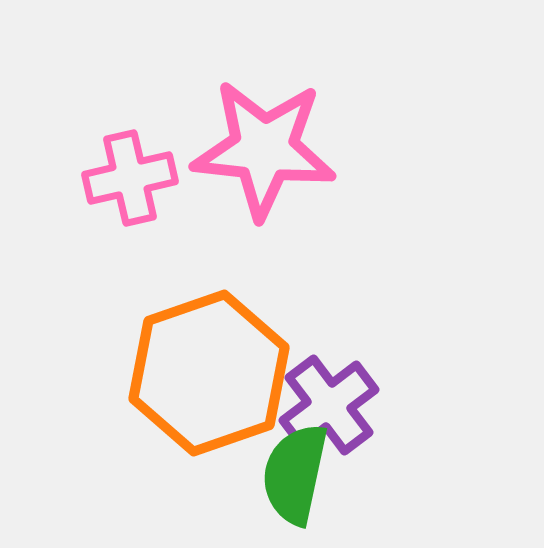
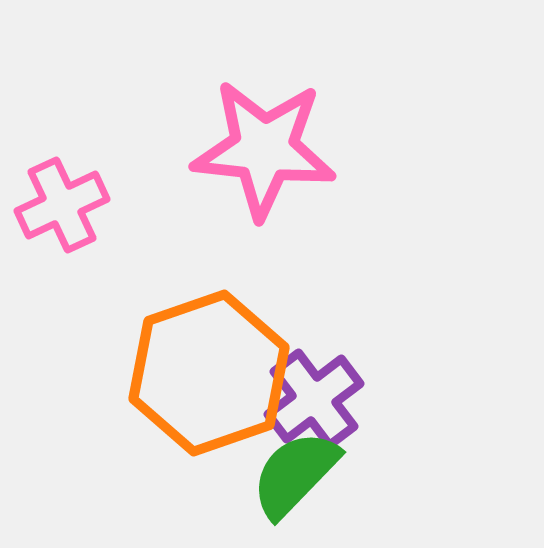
pink cross: moved 68 px left, 27 px down; rotated 12 degrees counterclockwise
purple cross: moved 15 px left, 6 px up
green semicircle: rotated 32 degrees clockwise
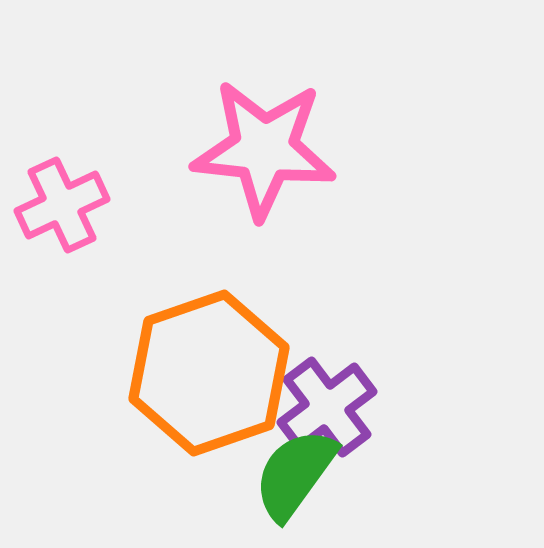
purple cross: moved 13 px right, 8 px down
green semicircle: rotated 8 degrees counterclockwise
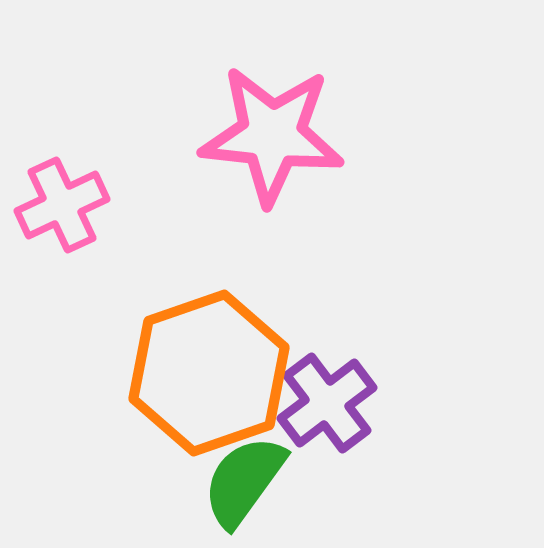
pink star: moved 8 px right, 14 px up
purple cross: moved 4 px up
green semicircle: moved 51 px left, 7 px down
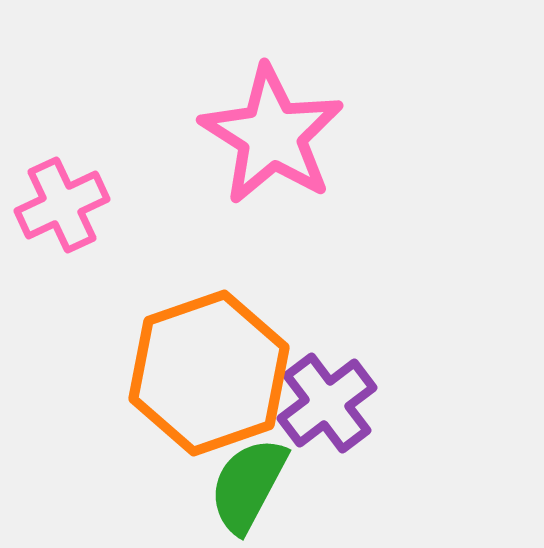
pink star: rotated 26 degrees clockwise
green semicircle: moved 4 px right, 4 px down; rotated 8 degrees counterclockwise
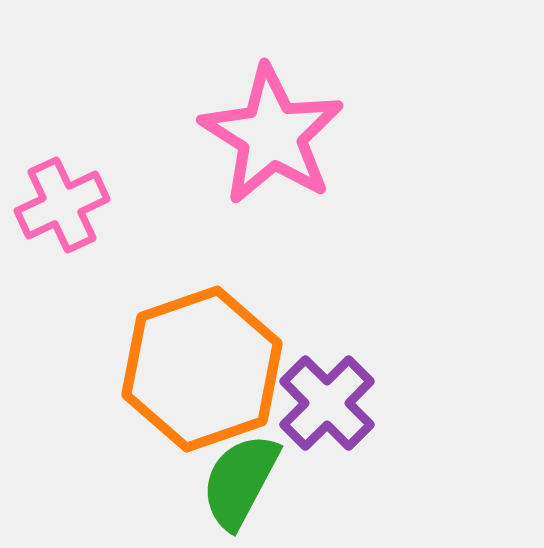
orange hexagon: moved 7 px left, 4 px up
purple cross: rotated 8 degrees counterclockwise
green semicircle: moved 8 px left, 4 px up
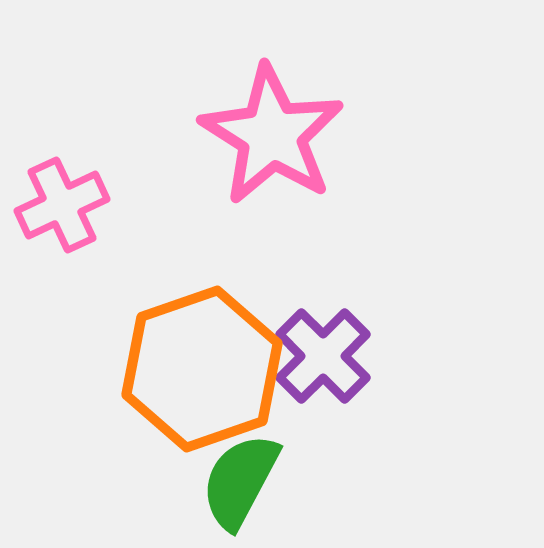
purple cross: moved 4 px left, 47 px up
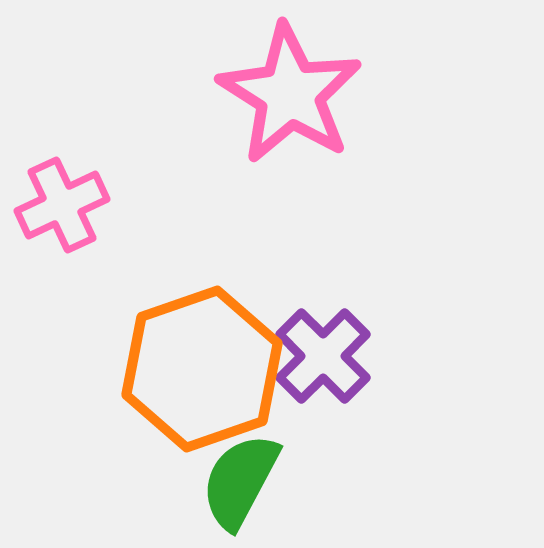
pink star: moved 18 px right, 41 px up
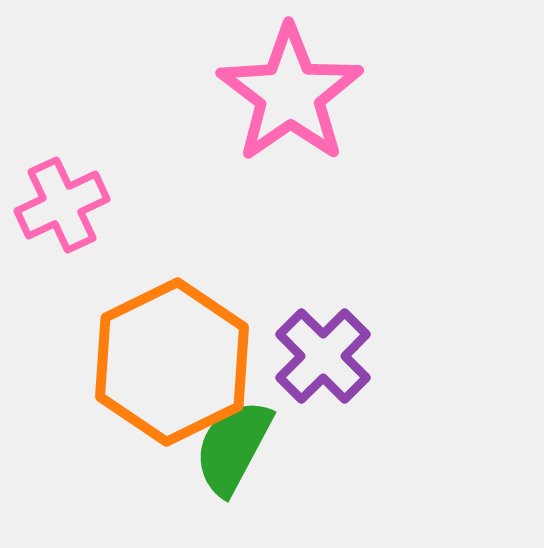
pink star: rotated 5 degrees clockwise
orange hexagon: moved 30 px left, 7 px up; rotated 7 degrees counterclockwise
green semicircle: moved 7 px left, 34 px up
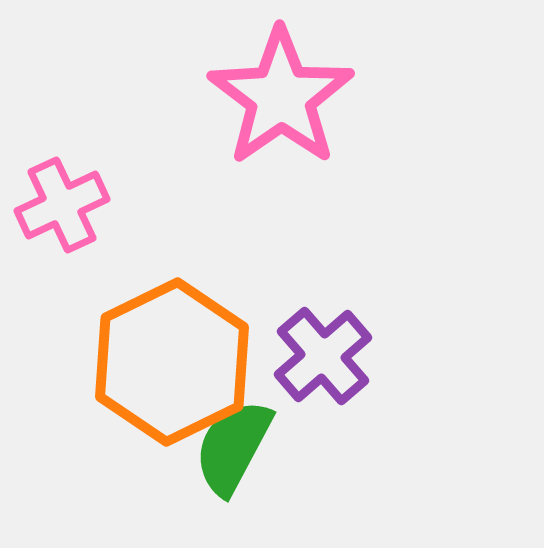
pink star: moved 9 px left, 3 px down
purple cross: rotated 4 degrees clockwise
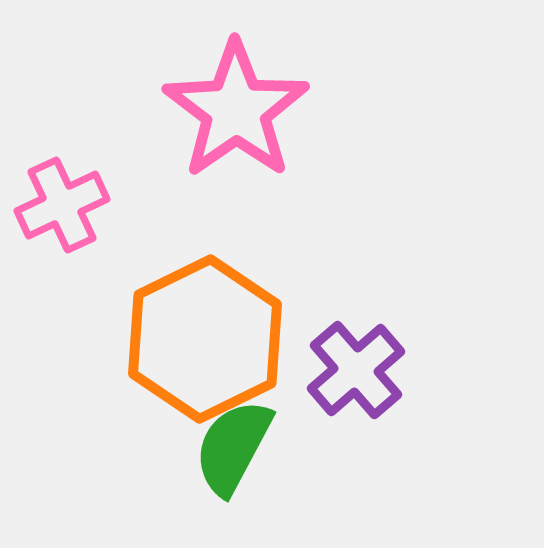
pink star: moved 45 px left, 13 px down
purple cross: moved 33 px right, 14 px down
orange hexagon: moved 33 px right, 23 px up
